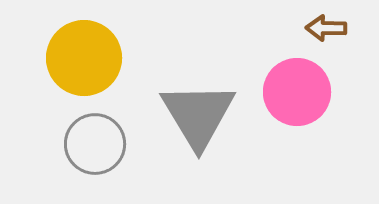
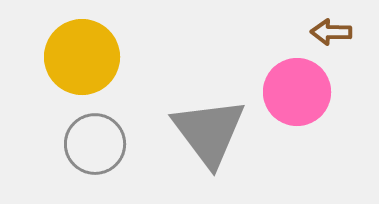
brown arrow: moved 5 px right, 4 px down
yellow circle: moved 2 px left, 1 px up
gray triangle: moved 11 px right, 17 px down; rotated 6 degrees counterclockwise
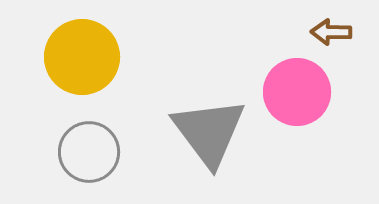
gray circle: moved 6 px left, 8 px down
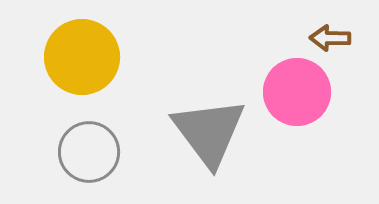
brown arrow: moved 1 px left, 6 px down
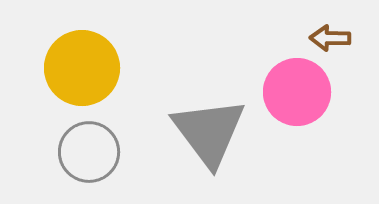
yellow circle: moved 11 px down
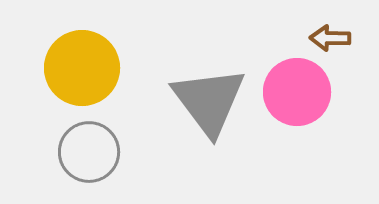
gray triangle: moved 31 px up
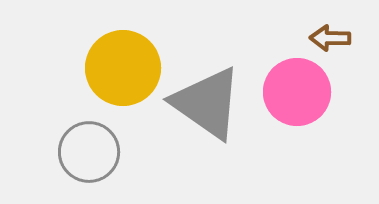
yellow circle: moved 41 px right
gray triangle: moved 2 px left, 2 px down; rotated 18 degrees counterclockwise
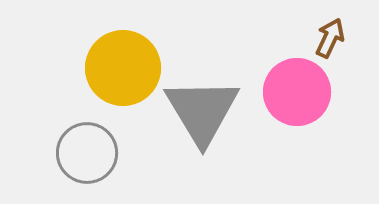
brown arrow: rotated 114 degrees clockwise
gray triangle: moved 5 px left, 8 px down; rotated 24 degrees clockwise
gray circle: moved 2 px left, 1 px down
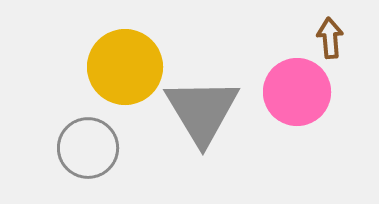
brown arrow: rotated 30 degrees counterclockwise
yellow circle: moved 2 px right, 1 px up
gray circle: moved 1 px right, 5 px up
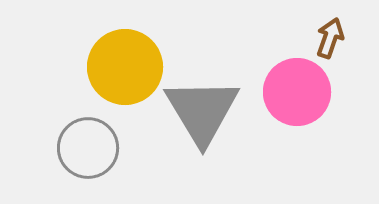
brown arrow: rotated 24 degrees clockwise
